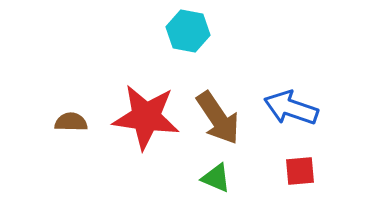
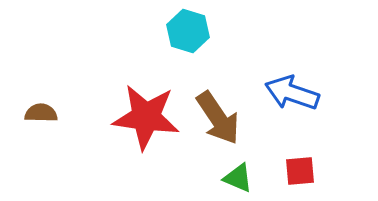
cyan hexagon: rotated 6 degrees clockwise
blue arrow: moved 1 px right, 15 px up
brown semicircle: moved 30 px left, 9 px up
green triangle: moved 22 px right
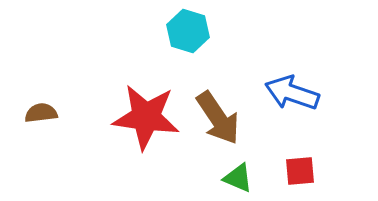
brown semicircle: rotated 8 degrees counterclockwise
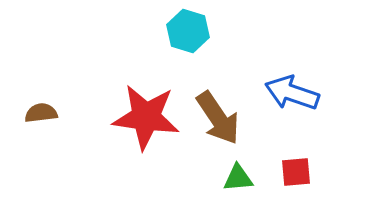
red square: moved 4 px left, 1 px down
green triangle: rotated 28 degrees counterclockwise
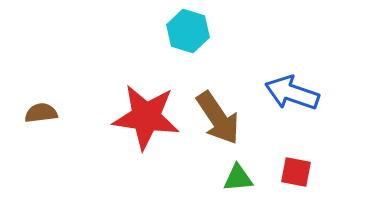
red square: rotated 16 degrees clockwise
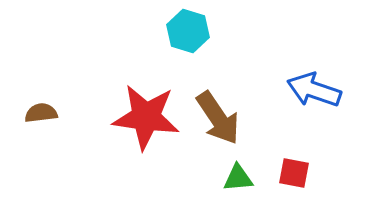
blue arrow: moved 22 px right, 3 px up
red square: moved 2 px left, 1 px down
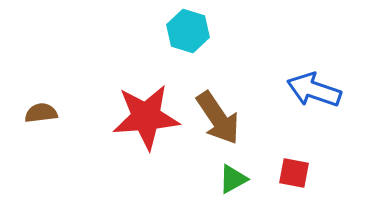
red star: rotated 12 degrees counterclockwise
green triangle: moved 5 px left, 1 px down; rotated 24 degrees counterclockwise
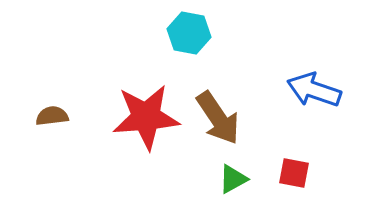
cyan hexagon: moved 1 px right, 2 px down; rotated 6 degrees counterclockwise
brown semicircle: moved 11 px right, 3 px down
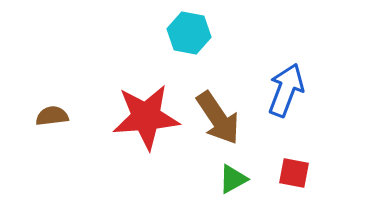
blue arrow: moved 28 px left; rotated 92 degrees clockwise
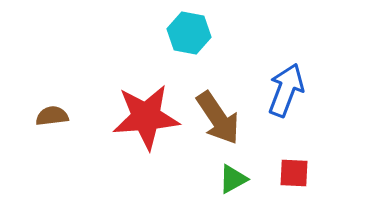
red square: rotated 8 degrees counterclockwise
